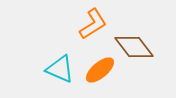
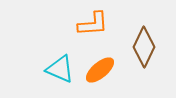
orange L-shape: rotated 28 degrees clockwise
brown diamond: moved 10 px right; rotated 63 degrees clockwise
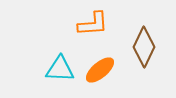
cyan triangle: rotated 20 degrees counterclockwise
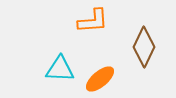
orange L-shape: moved 3 px up
orange ellipse: moved 9 px down
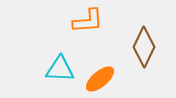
orange L-shape: moved 5 px left
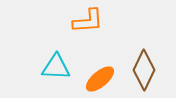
brown diamond: moved 23 px down
cyan triangle: moved 4 px left, 2 px up
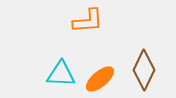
cyan triangle: moved 5 px right, 7 px down
